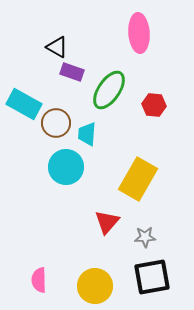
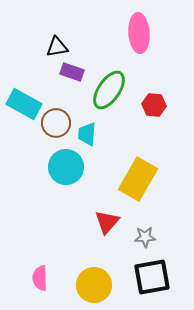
black triangle: rotated 40 degrees counterclockwise
pink semicircle: moved 1 px right, 2 px up
yellow circle: moved 1 px left, 1 px up
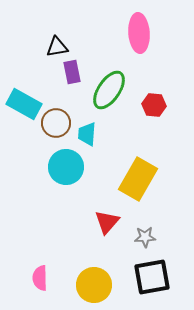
purple rectangle: rotated 60 degrees clockwise
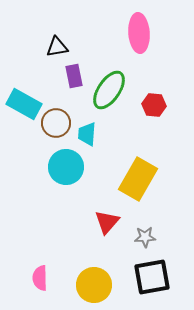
purple rectangle: moved 2 px right, 4 px down
